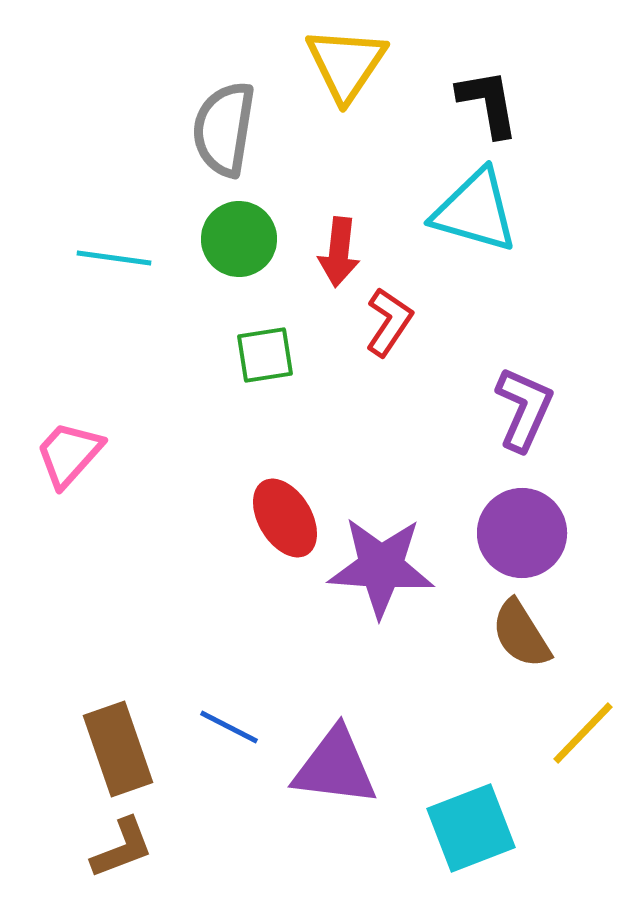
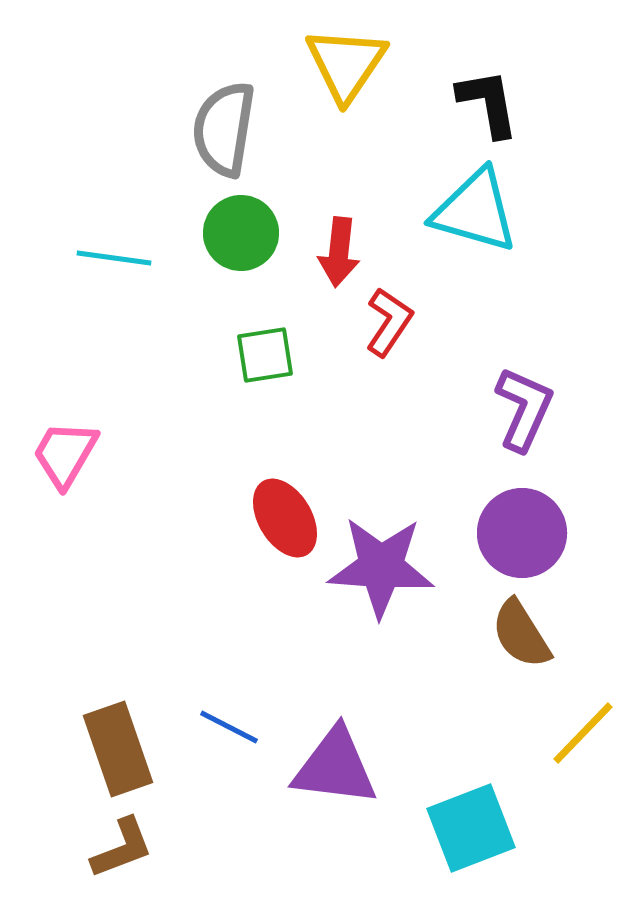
green circle: moved 2 px right, 6 px up
pink trapezoid: moved 4 px left; rotated 12 degrees counterclockwise
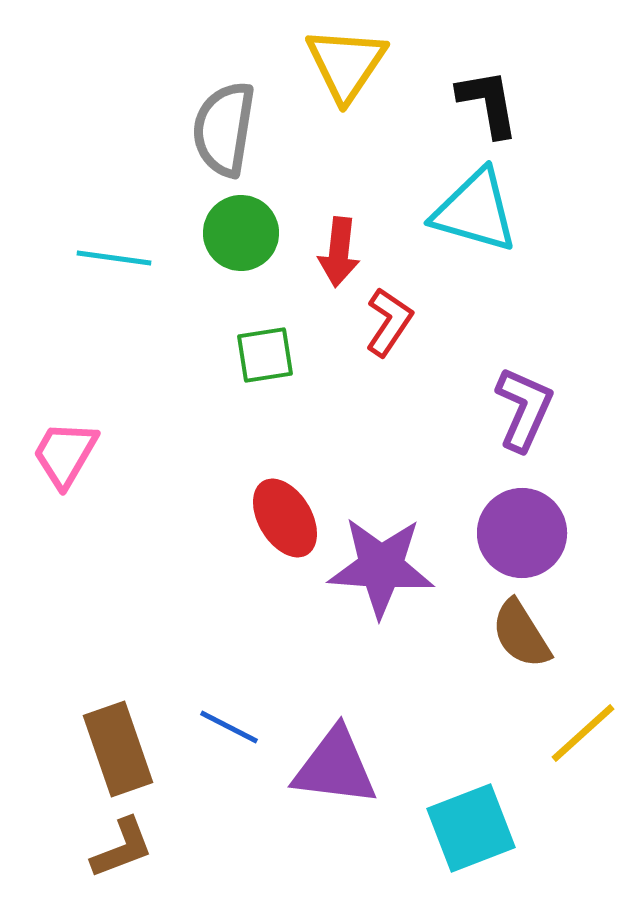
yellow line: rotated 4 degrees clockwise
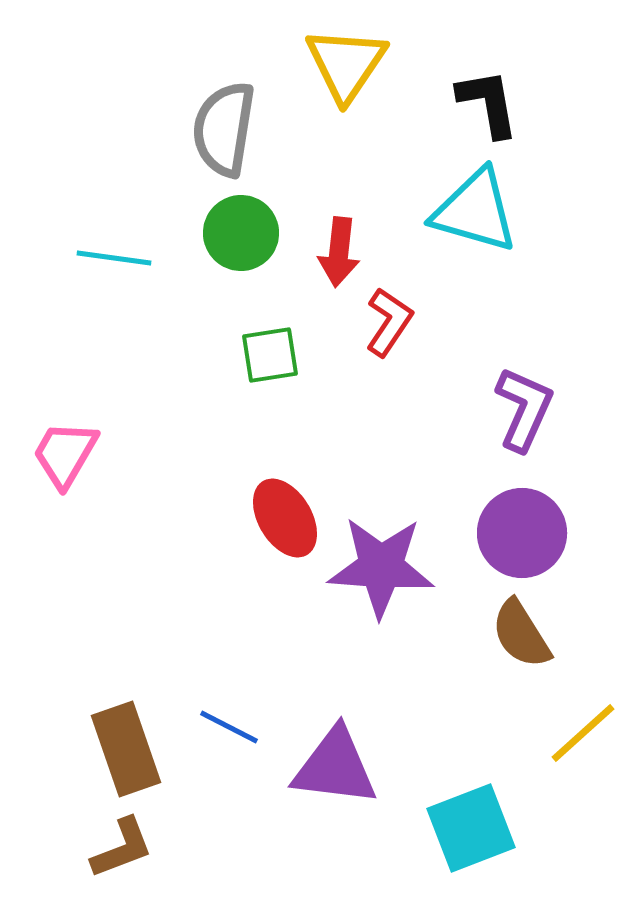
green square: moved 5 px right
brown rectangle: moved 8 px right
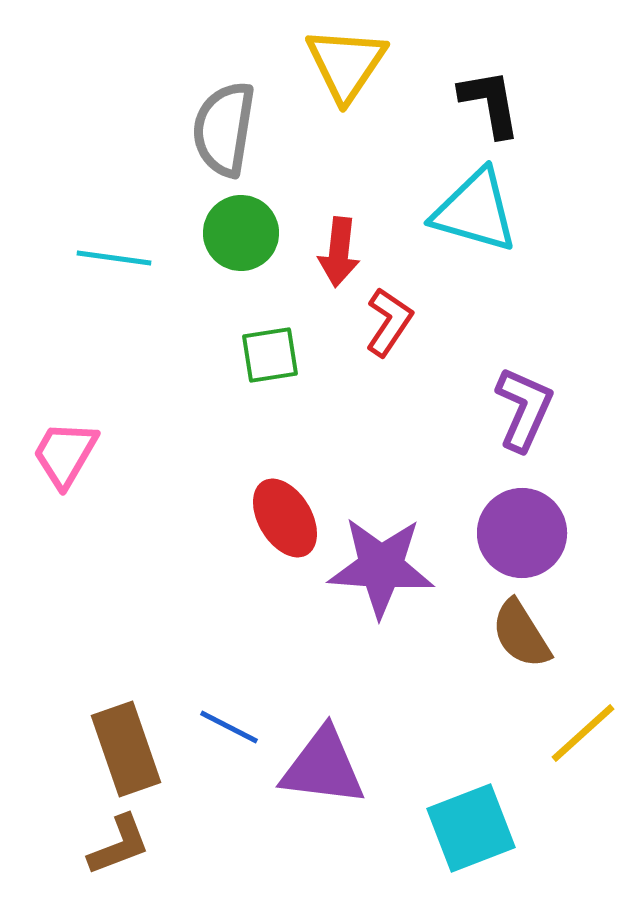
black L-shape: moved 2 px right
purple triangle: moved 12 px left
brown L-shape: moved 3 px left, 3 px up
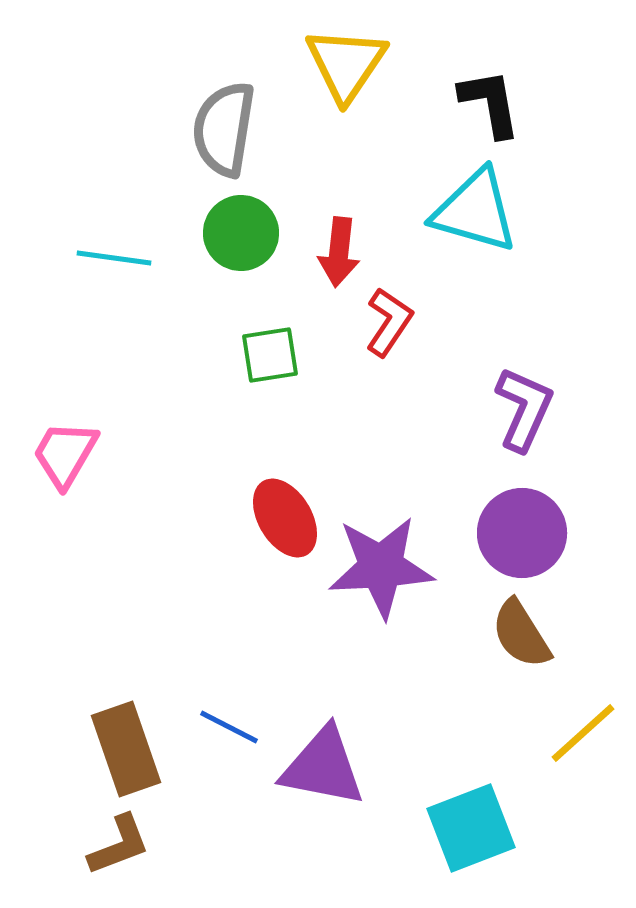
purple star: rotated 7 degrees counterclockwise
purple triangle: rotated 4 degrees clockwise
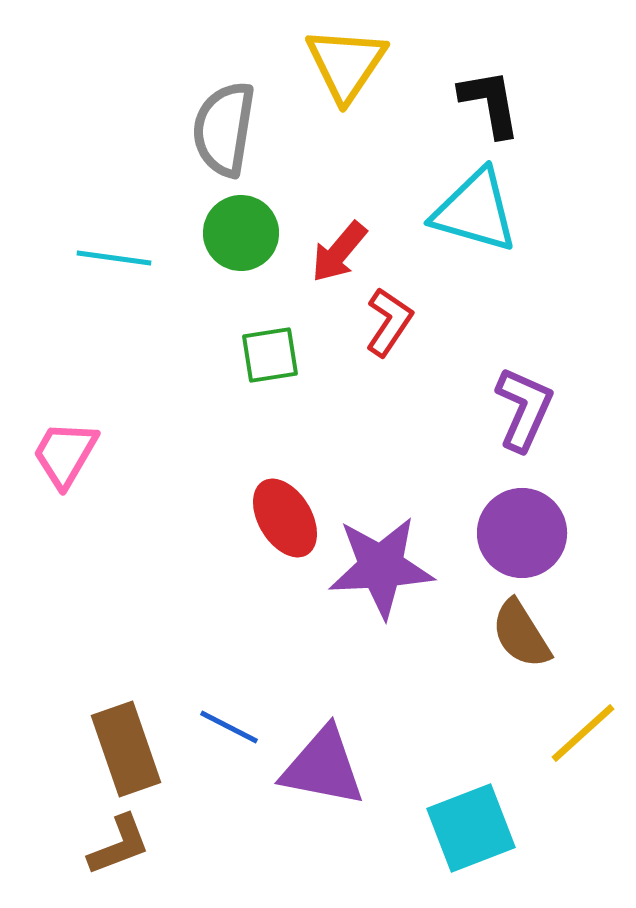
red arrow: rotated 34 degrees clockwise
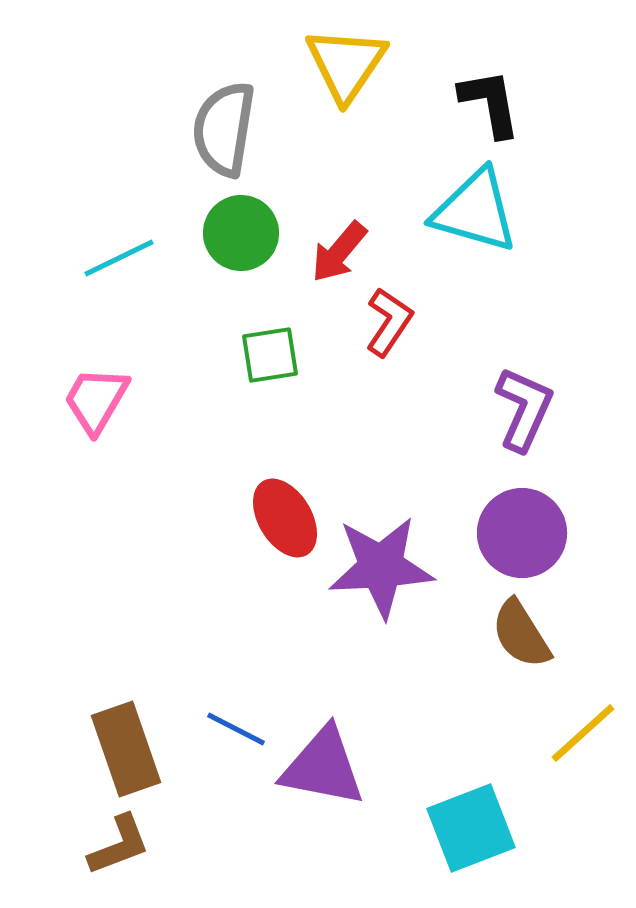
cyan line: moved 5 px right; rotated 34 degrees counterclockwise
pink trapezoid: moved 31 px right, 54 px up
blue line: moved 7 px right, 2 px down
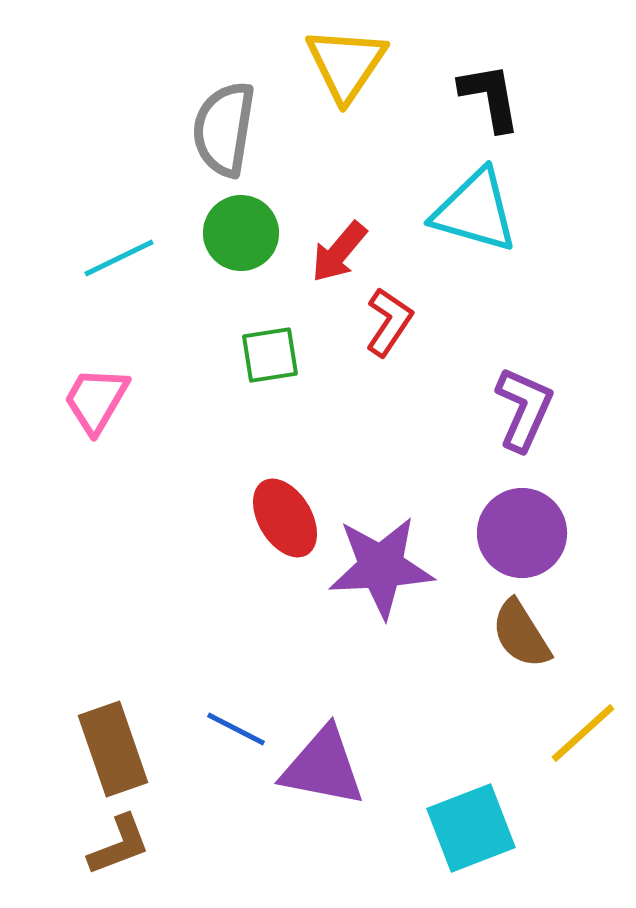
black L-shape: moved 6 px up
brown rectangle: moved 13 px left
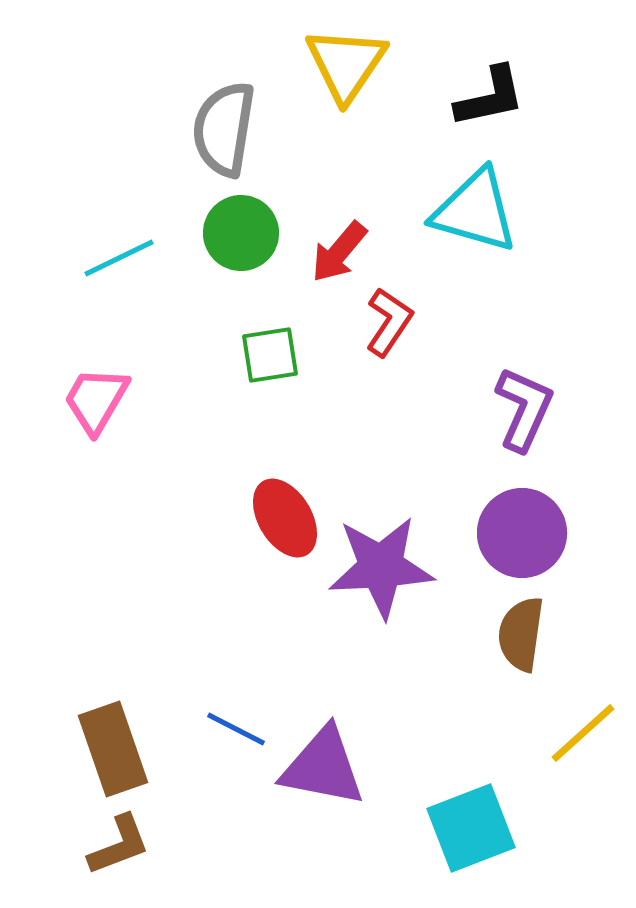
black L-shape: rotated 88 degrees clockwise
brown semicircle: rotated 40 degrees clockwise
